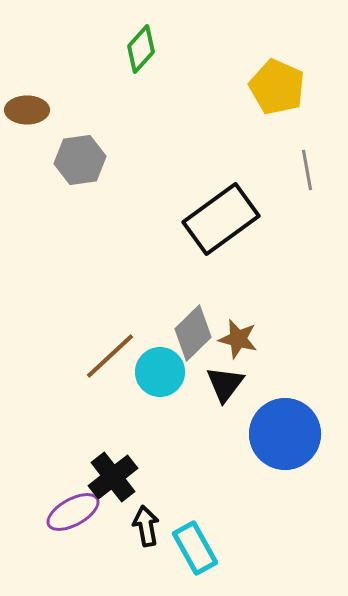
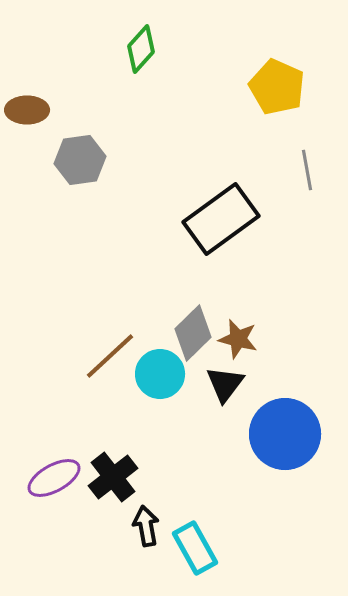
cyan circle: moved 2 px down
purple ellipse: moved 19 px left, 34 px up
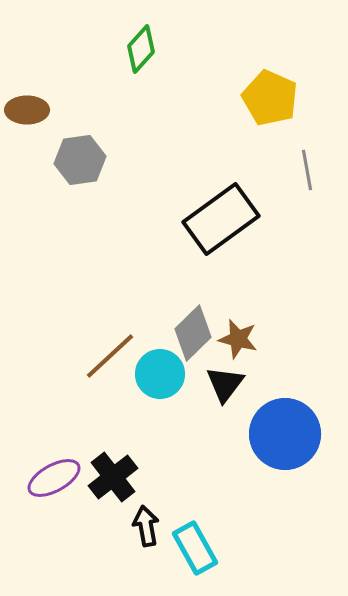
yellow pentagon: moved 7 px left, 11 px down
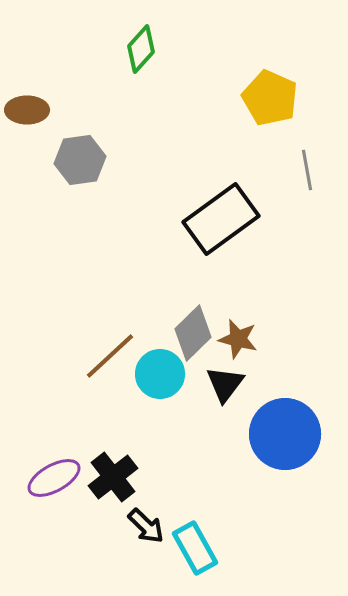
black arrow: rotated 144 degrees clockwise
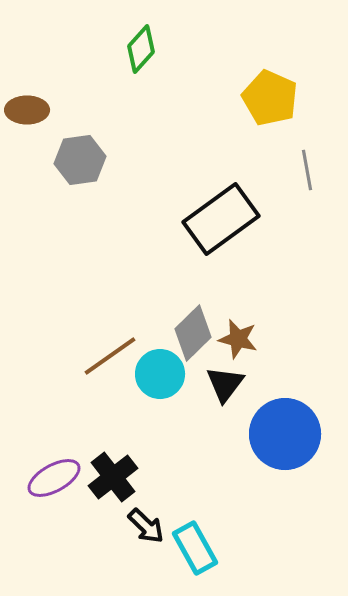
brown line: rotated 8 degrees clockwise
